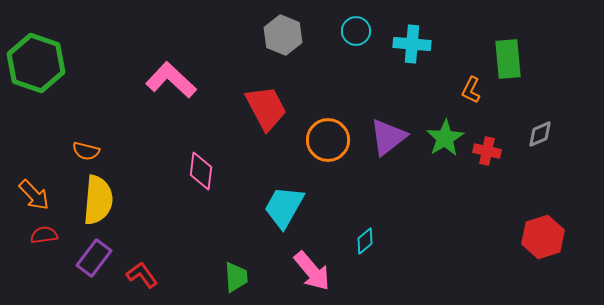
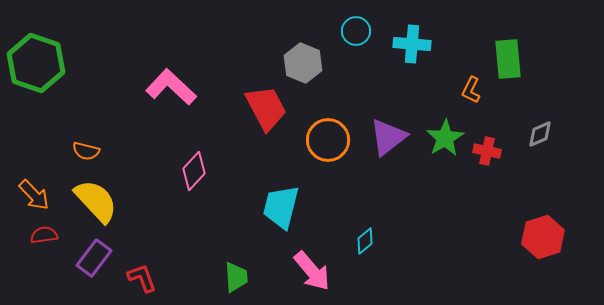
gray hexagon: moved 20 px right, 28 px down
pink L-shape: moved 7 px down
pink diamond: moved 7 px left; rotated 36 degrees clockwise
yellow semicircle: moved 2 px left, 1 px down; rotated 48 degrees counterclockwise
cyan trapezoid: moved 3 px left; rotated 15 degrees counterclockwise
red L-shape: moved 3 px down; rotated 16 degrees clockwise
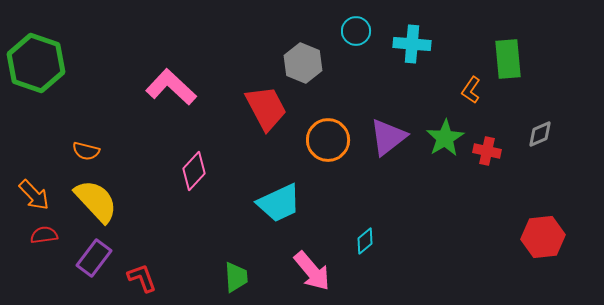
orange L-shape: rotated 8 degrees clockwise
cyan trapezoid: moved 2 px left, 4 px up; rotated 129 degrees counterclockwise
red hexagon: rotated 12 degrees clockwise
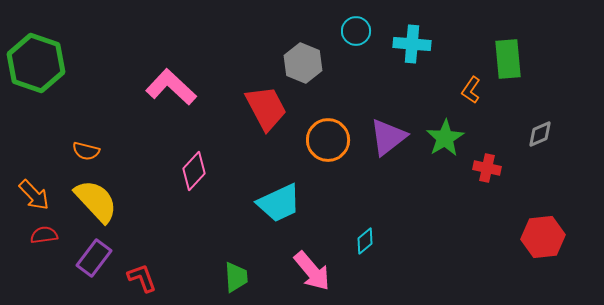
red cross: moved 17 px down
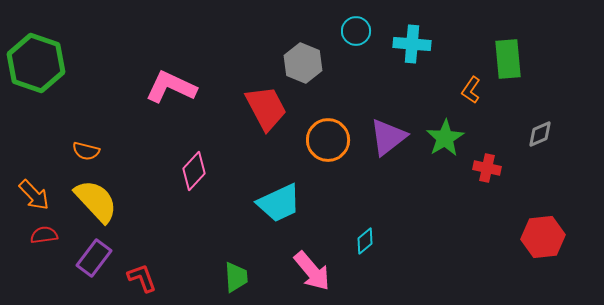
pink L-shape: rotated 18 degrees counterclockwise
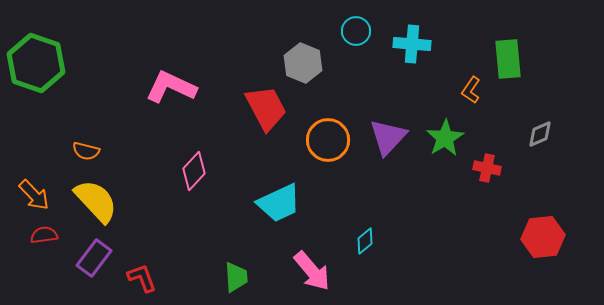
purple triangle: rotated 9 degrees counterclockwise
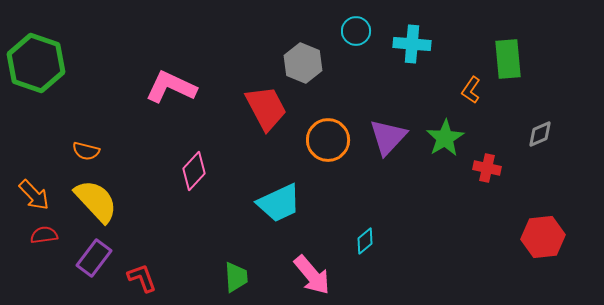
pink arrow: moved 4 px down
